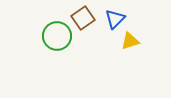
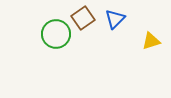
green circle: moved 1 px left, 2 px up
yellow triangle: moved 21 px right
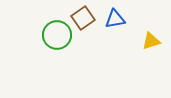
blue triangle: rotated 35 degrees clockwise
green circle: moved 1 px right, 1 px down
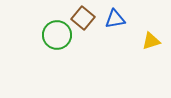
brown square: rotated 15 degrees counterclockwise
